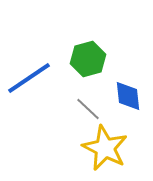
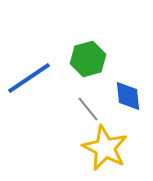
gray line: rotated 8 degrees clockwise
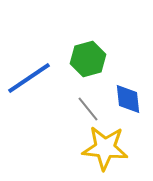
blue diamond: moved 3 px down
yellow star: rotated 21 degrees counterclockwise
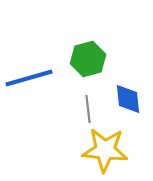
blue line: rotated 18 degrees clockwise
gray line: rotated 32 degrees clockwise
yellow star: moved 2 px down
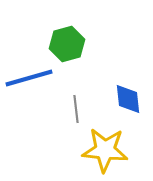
green hexagon: moved 21 px left, 15 px up
gray line: moved 12 px left
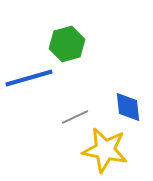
blue diamond: moved 8 px down
gray line: moved 1 px left, 8 px down; rotated 72 degrees clockwise
yellow star: rotated 6 degrees clockwise
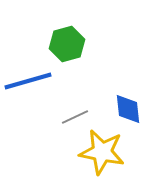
blue line: moved 1 px left, 3 px down
blue diamond: moved 2 px down
yellow star: moved 3 px left, 2 px down
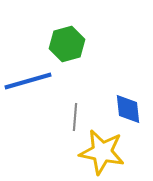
gray line: rotated 60 degrees counterclockwise
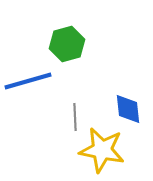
gray line: rotated 8 degrees counterclockwise
yellow star: moved 2 px up
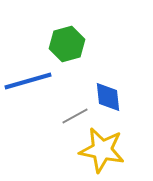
blue diamond: moved 20 px left, 12 px up
gray line: moved 1 px up; rotated 64 degrees clockwise
